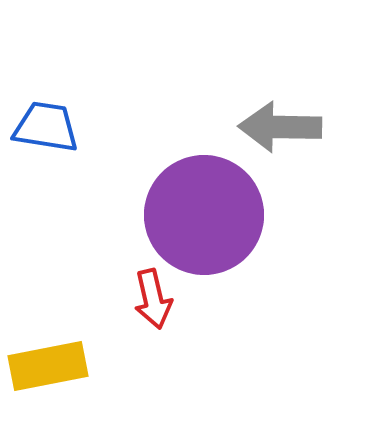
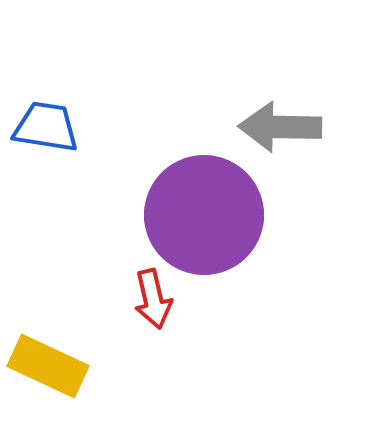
yellow rectangle: rotated 36 degrees clockwise
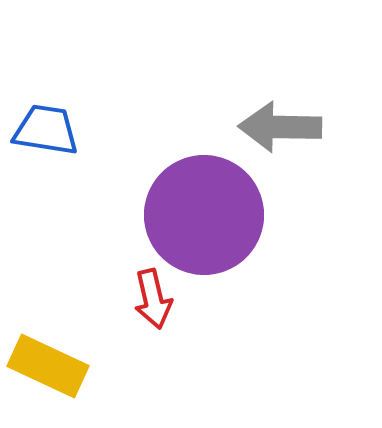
blue trapezoid: moved 3 px down
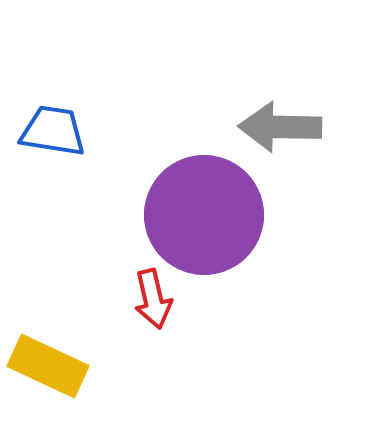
blue trapezoid: moved 7 px right, 1 px down
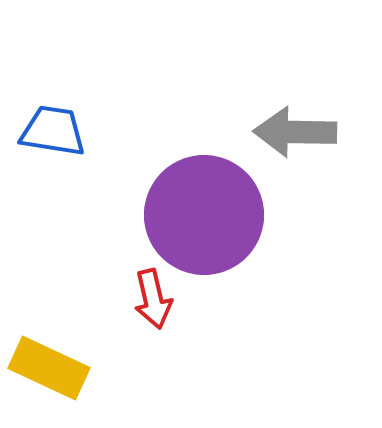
gray arrow: moved 15 px right, 5 px down
yellow rectangle: moved 1 px right, 2 px down
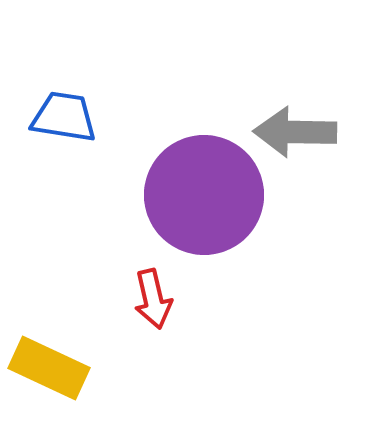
blue trapezoid: moved 11 px right, 14 px up
purple circle: moved 20 px up
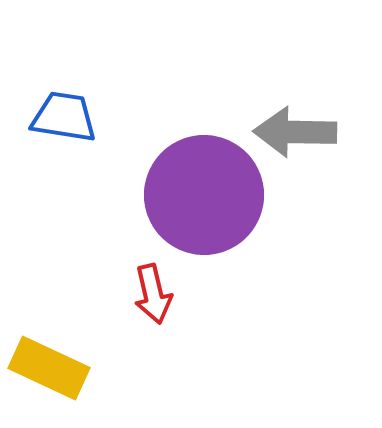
red arrow: moved 5 px up
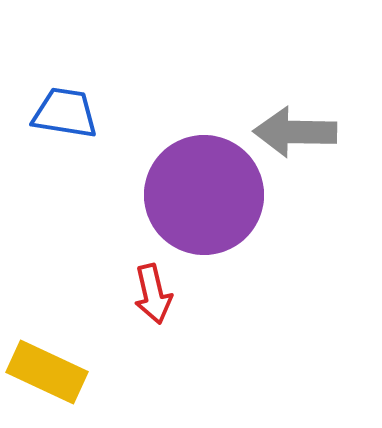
blue trapezoid: moved 1 px right, 4 px up
yellow rectangle: moved 2 px left, 4 px down
